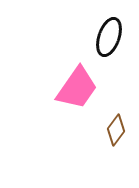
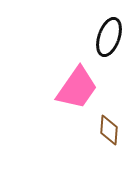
brown diamond: moved 7 px left; rotated 32 degrees counterclockwise
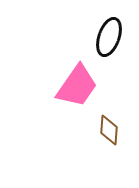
pink trapezoid: moved 2 px up
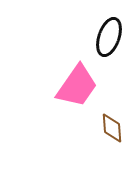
brown diamond: moved 3 px right, 2 px up; rotated 8 degrees counterclockwise
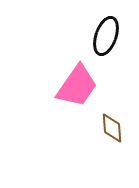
black ellipse: moved 3 px left, 1 px up
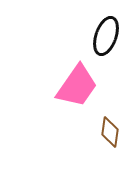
brown diamond: moved 2 px left, 4 px down; rotated 12 degrees clockwise
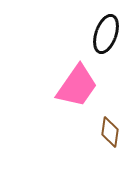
black ellipse: moved 2 px up
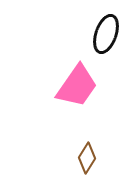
brown diamond: moved 23 px left, 26 px down; rotated 24 degrees clockwise
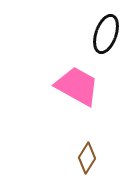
pink trapezoid: rotated 96 degrees counterclockwise
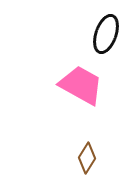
pink trapezoid: moved 4 px right, 1 px up
